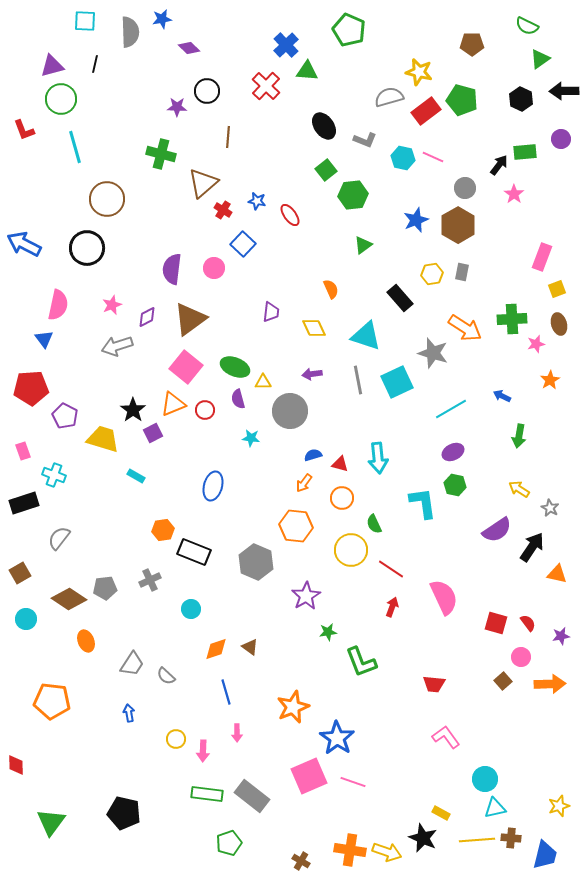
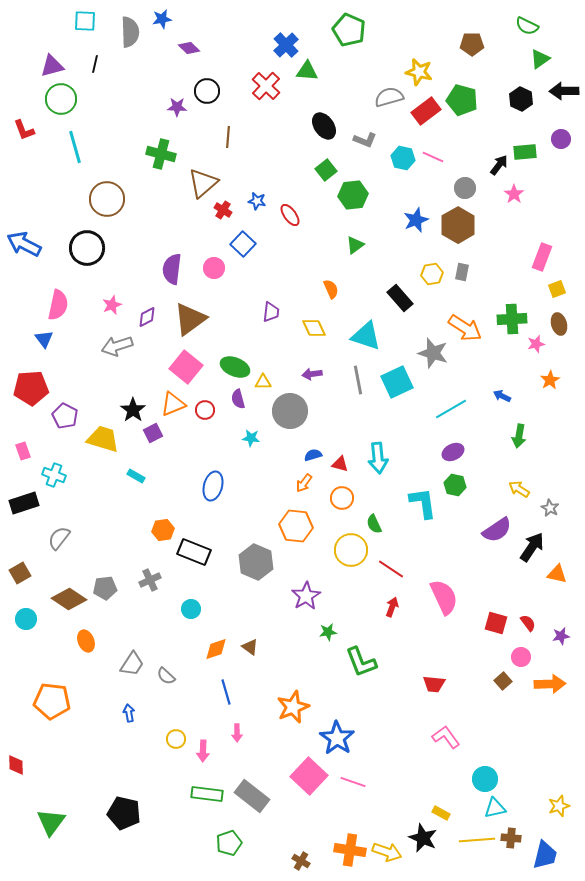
green triangle at (363, 245): moved 8 px left
pink square at (309, 776): rotated 24 degrees counterclockwise
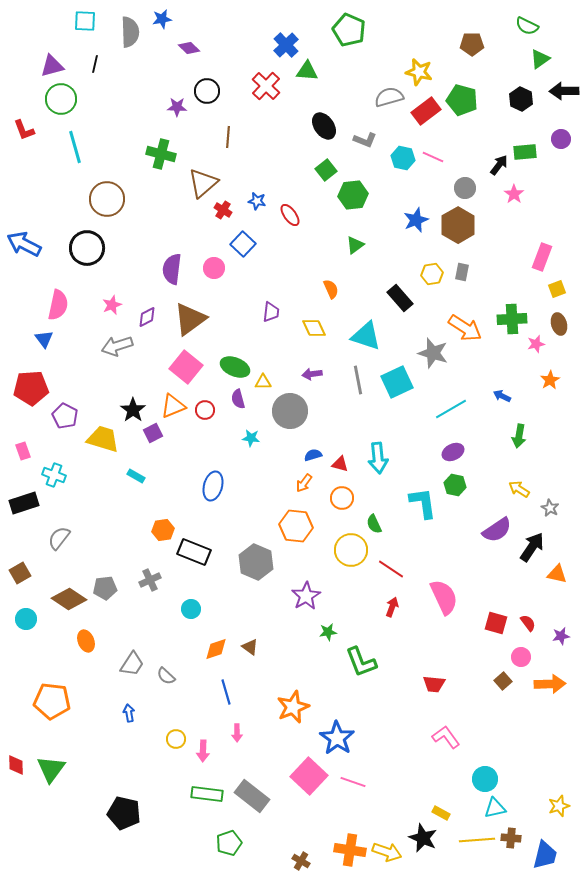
orange triangle at (173, 404): moved 2 px down
green triangle at (51, 822): moved 53 px up
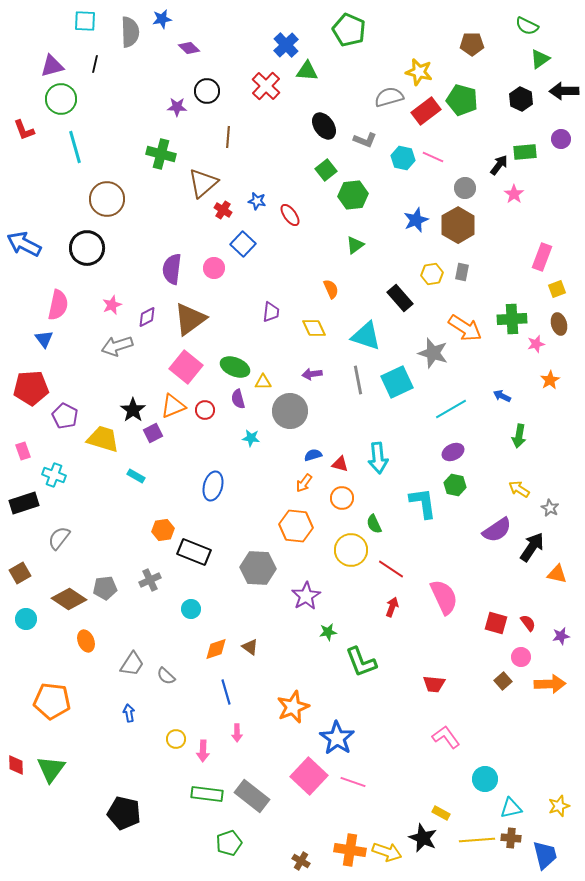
gray hexagon at (256, 562): moved 2 px right, 6 px down; rotated 20 degrees counterclockwise
cyan triangle at (495, 808): moved 16 px right
blue trapezoid at (545, 855): rotated 28 degrees counterclockwise
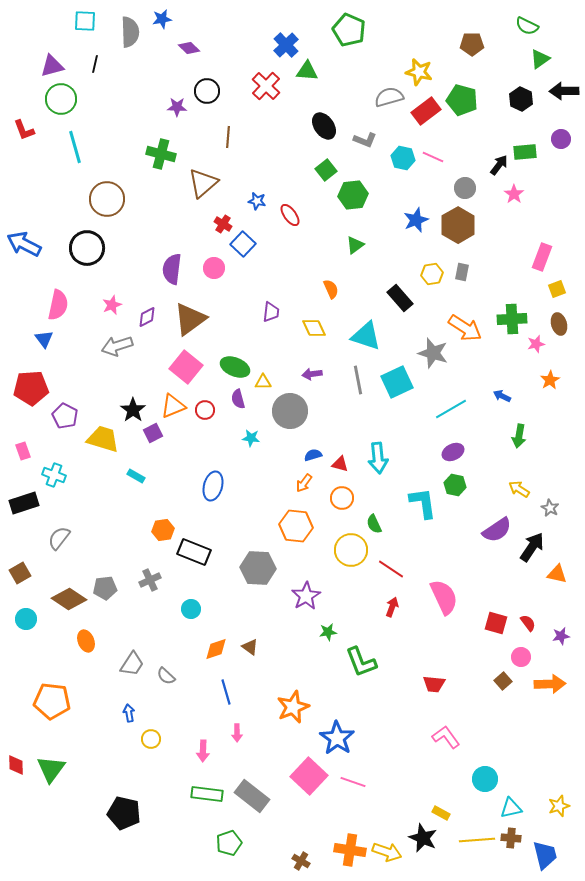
red cross at (223, 210): moved 14 px down
yellow circle at (176, 739): moved 25 px left
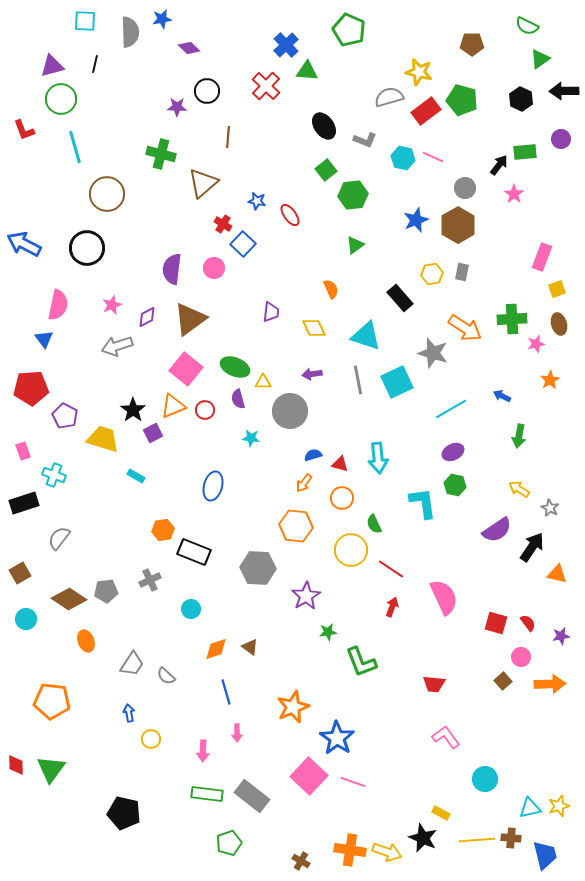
brown circle at (107, 199): moved 5 px up
pink square at (186, 367): moved 2 px down
gray pentagon at (105, 588): moved 1 px right, 3 px down
cyan triangle at (511, 808): moved 19 px right
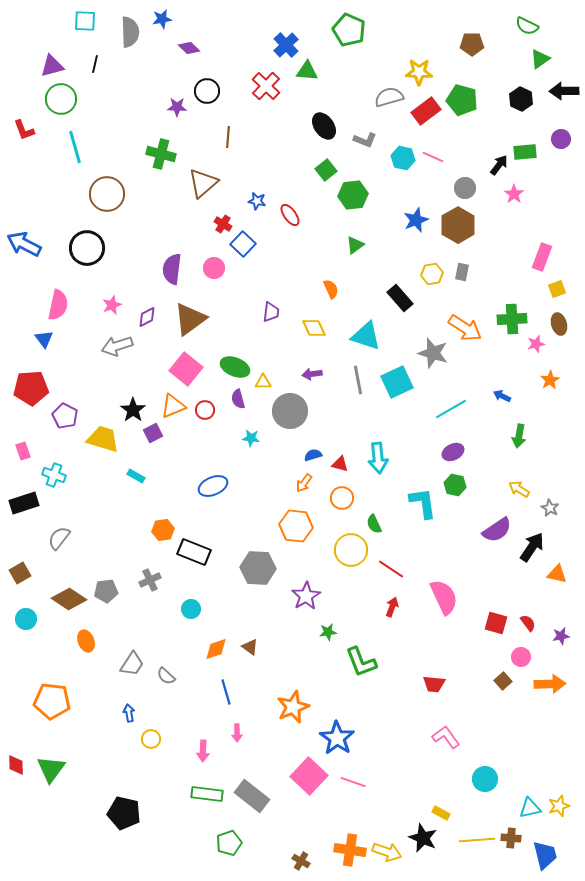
yellow star at (419, 72): rotated 12 degrees counterclockwise
blue ellipse at (213, 486): rotated 52 degrees clockwise
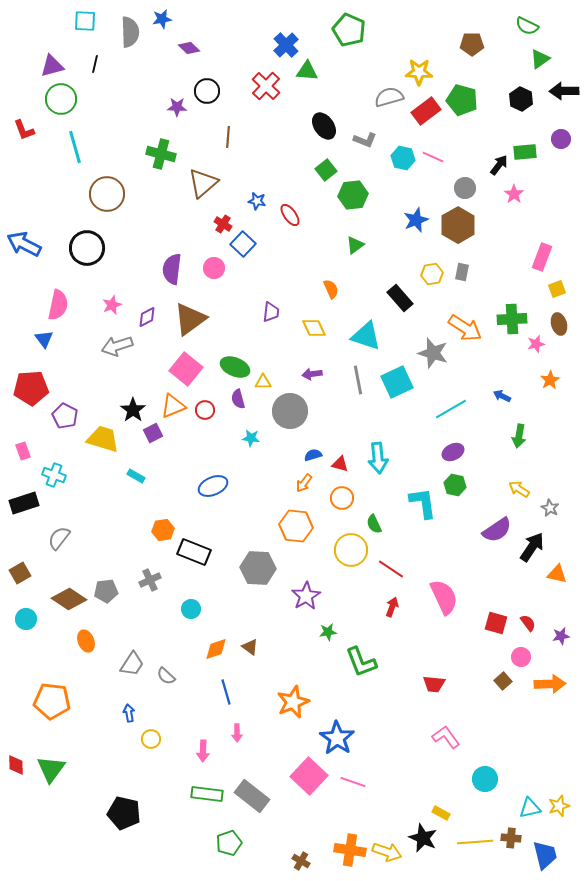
orange star at (293, 707): moved 5 px up
yellow line at (477, 840): moved 2 px left, 2 px down
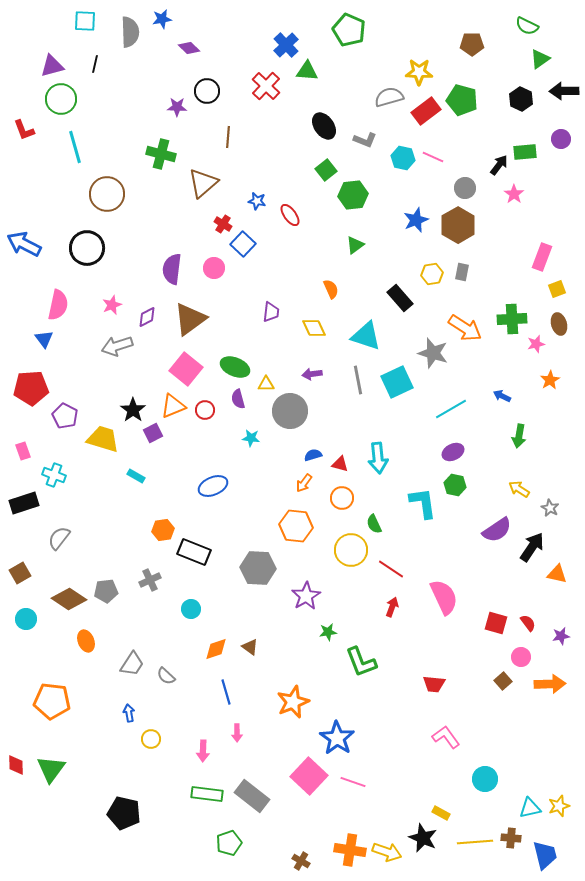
yellow triangle at (263, 382): moved 3 px right, 2 px down
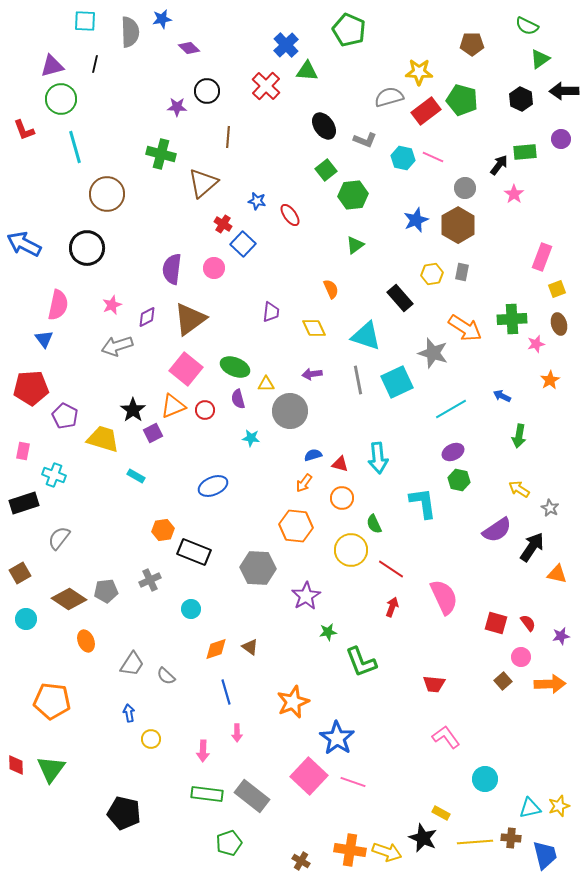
pink rectangle at (23, 451): rotated 30 degrees clockwise
green hexagon at (455, 485): moved 4 px right, 5 px up
